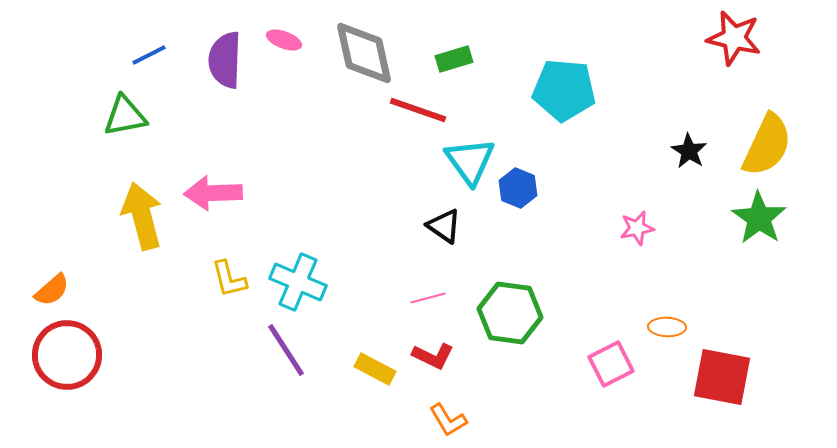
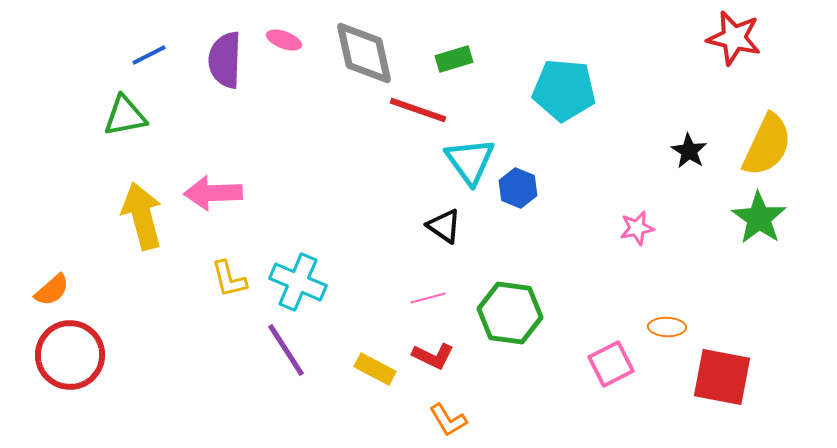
red circle: moved 3 px right
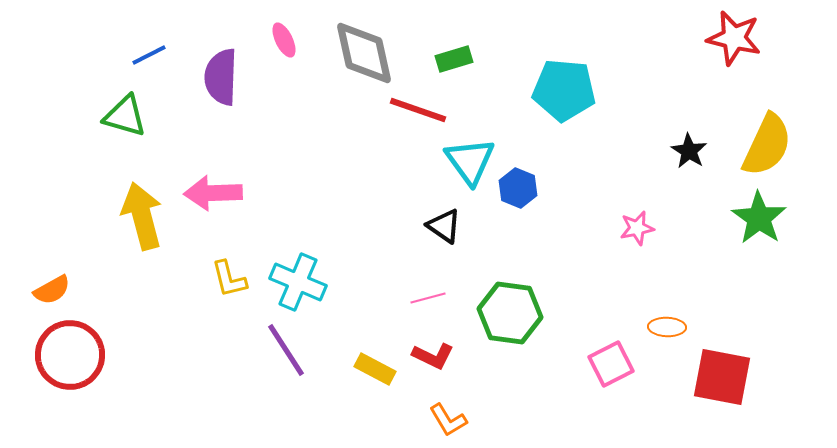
pink ellipse: rotated 44 degrees clockwise
purple semicircle: moved 4 px left, 17 px down
green triangle: rotated 27 degrees clockwise
orange semicircle: rotated 12 degrees clockwise
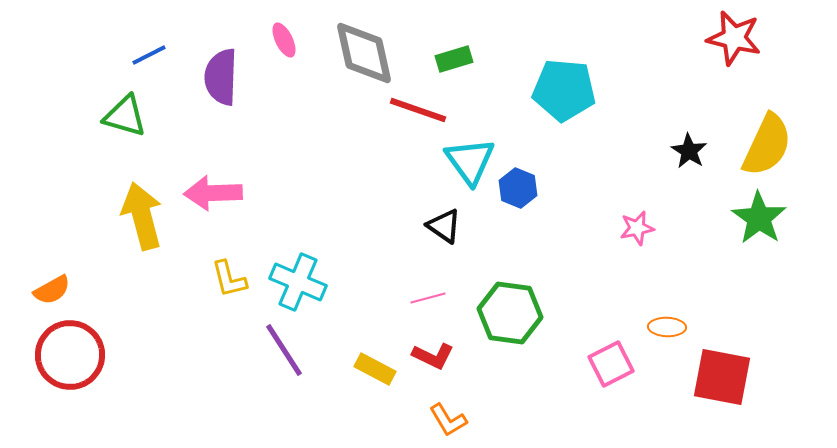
purple line: moved 2 px left
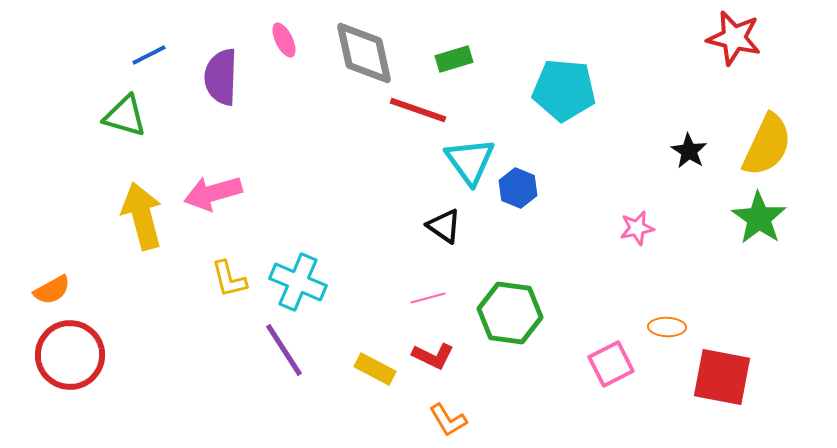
pink arrow: rotated 14 degrees counterclockwise
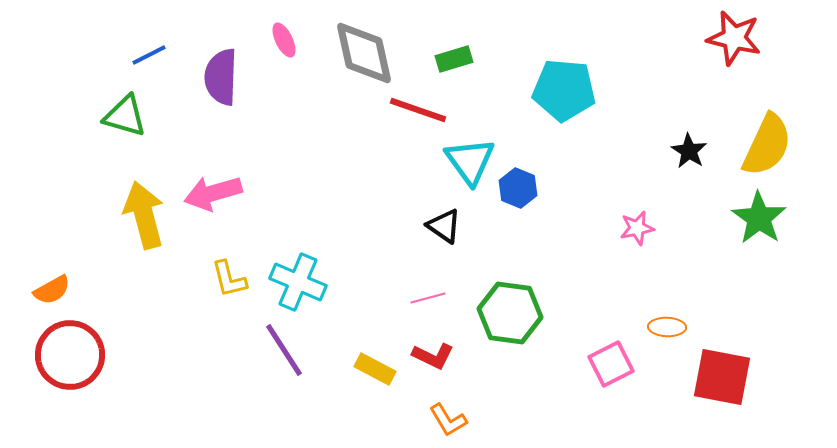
yellow arrow: moved 2 px right, 1 px up
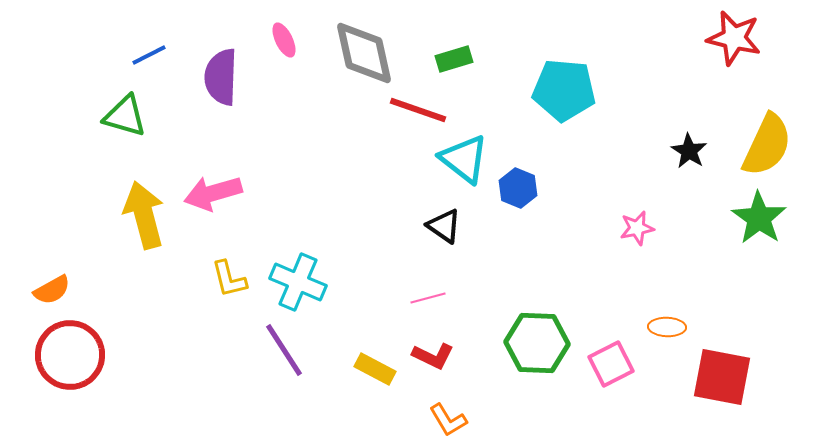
cyan triangle: moved 6 px left, 2 px up; rotated 16 degrees counterclockwise
green hexagon: moved 27 px right, 30 px down; rotated 6 degrees counterclockwise
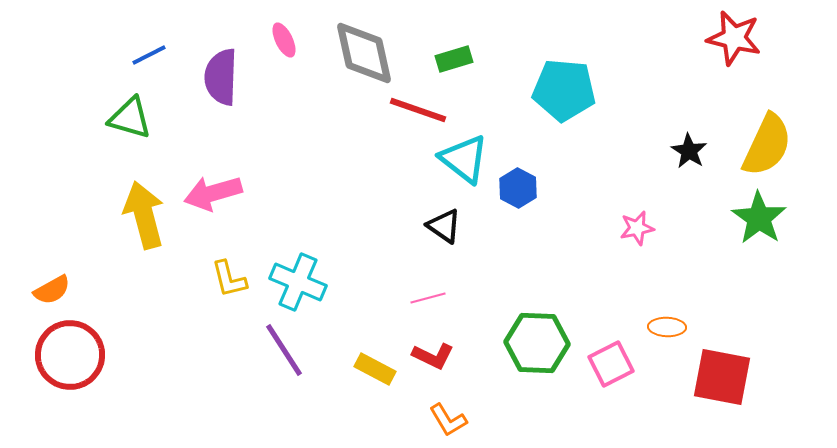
green triangle: moved 5 px right, 2 px down
blue hexagon: rotated 6 degrees clockwise
